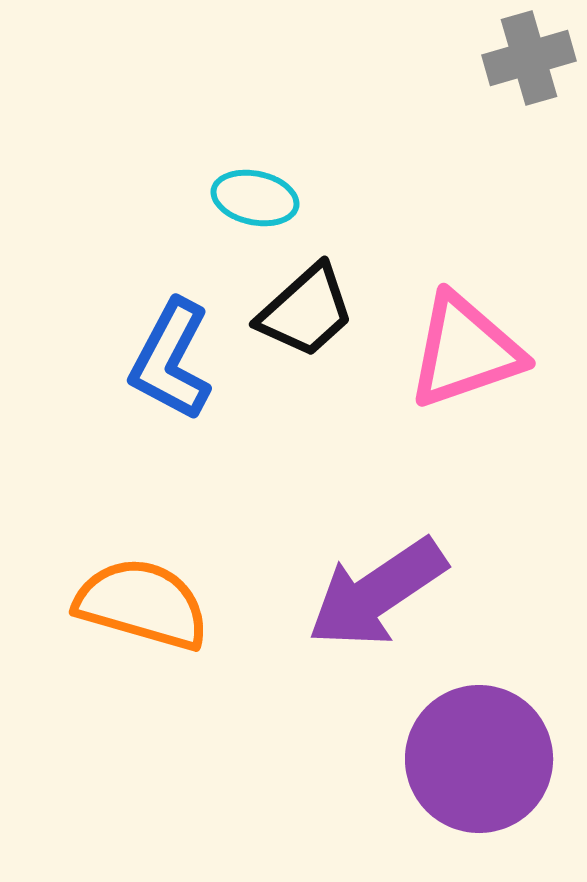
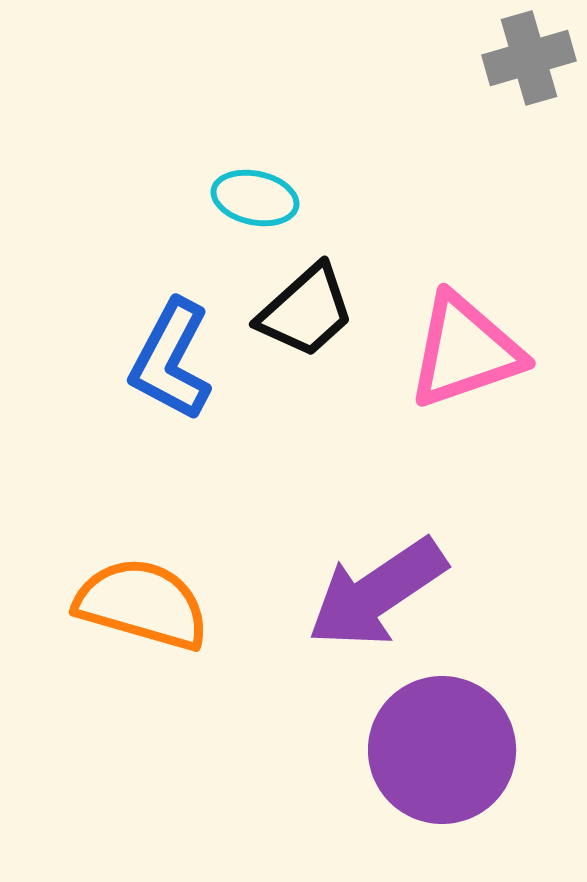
purple circle: moved 37 px left, 9 px up
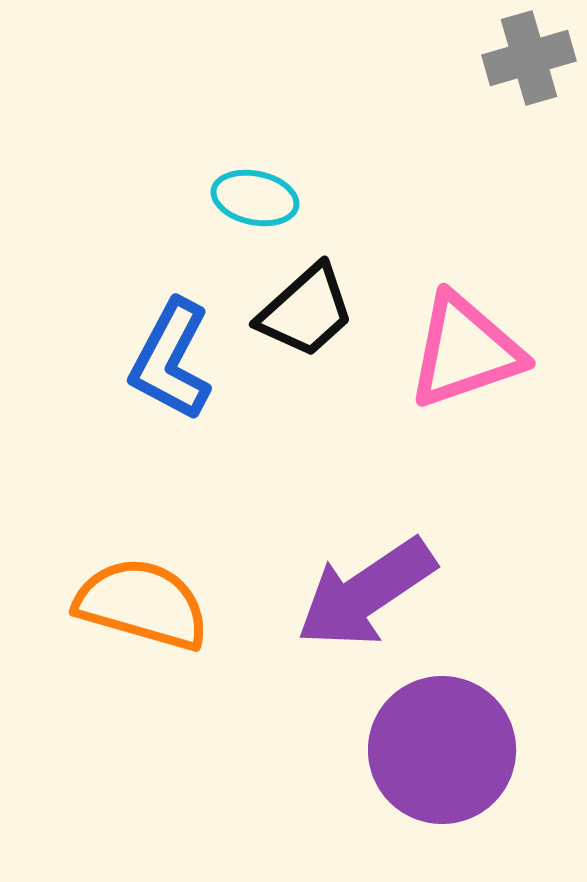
purple arrow: moved 11 px left
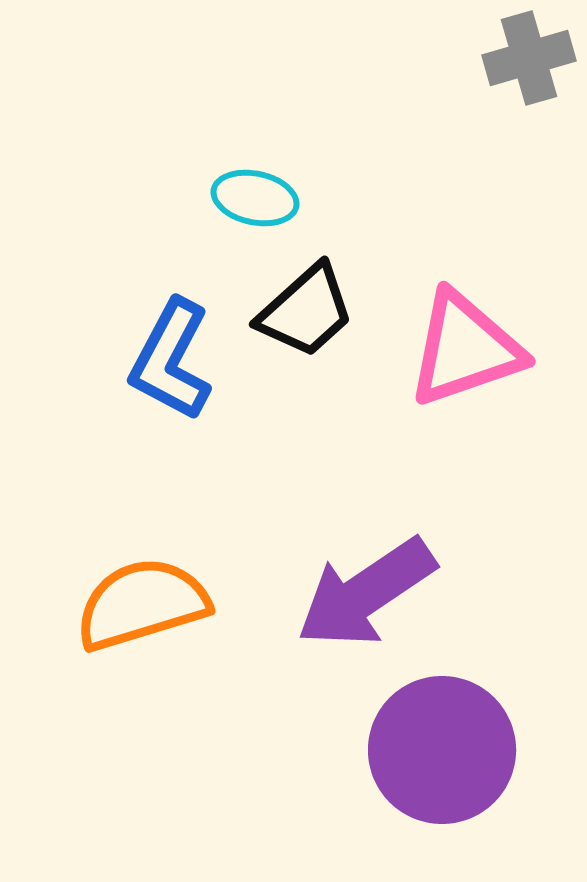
pink triangle: moved 2 px up
orange semicircle: rotated 33 degrees counterclockwise
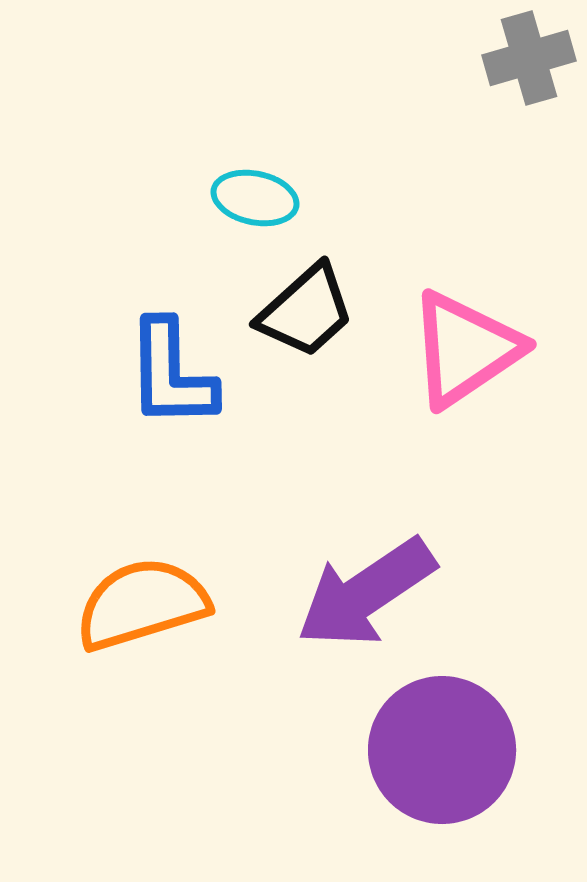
pink triangle: rotated 15 degrees counterclockwise
blue L-shape: moved 14 px down; rotated 29 degrees counterclockwise
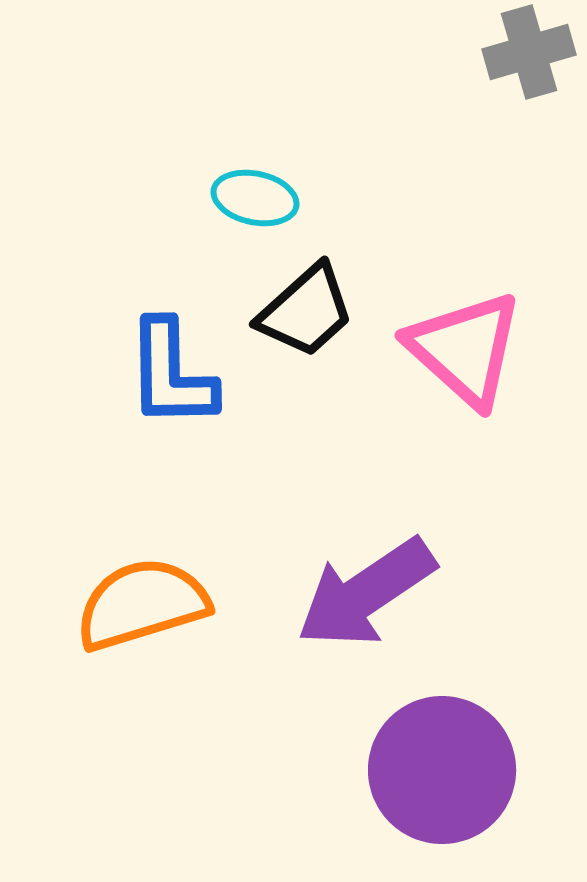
gray cross: moved 6 px up
pink triangle: rotated 44 degrees counterclockwise
purple circle: moved 20 px down
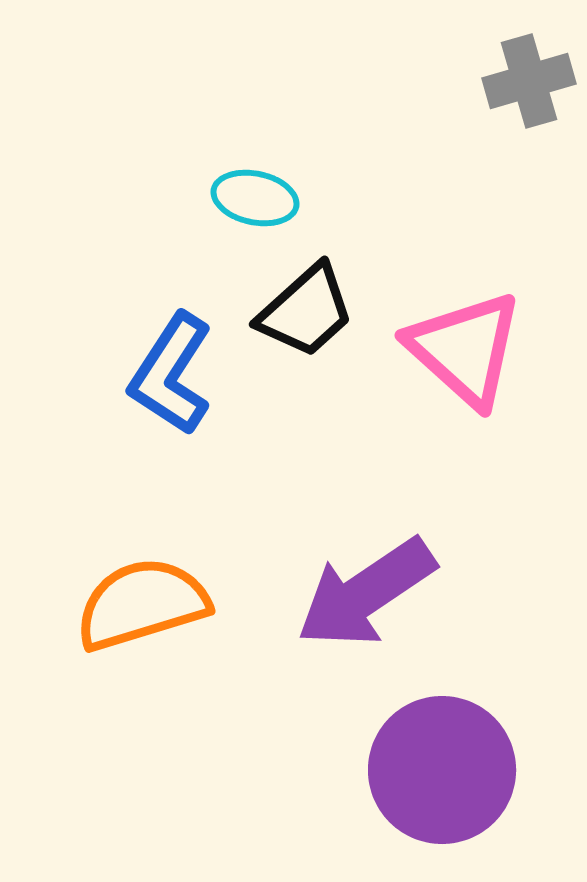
gray cross: moved 29 px down
blue L-shape: rotated 34 degrees clockwise
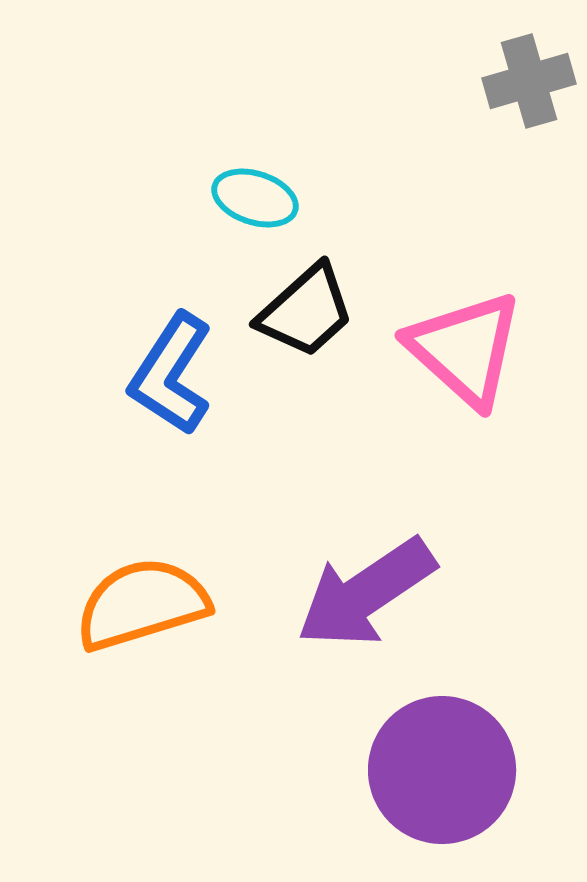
cyan ellipse: rotated 6 degrees clockwise
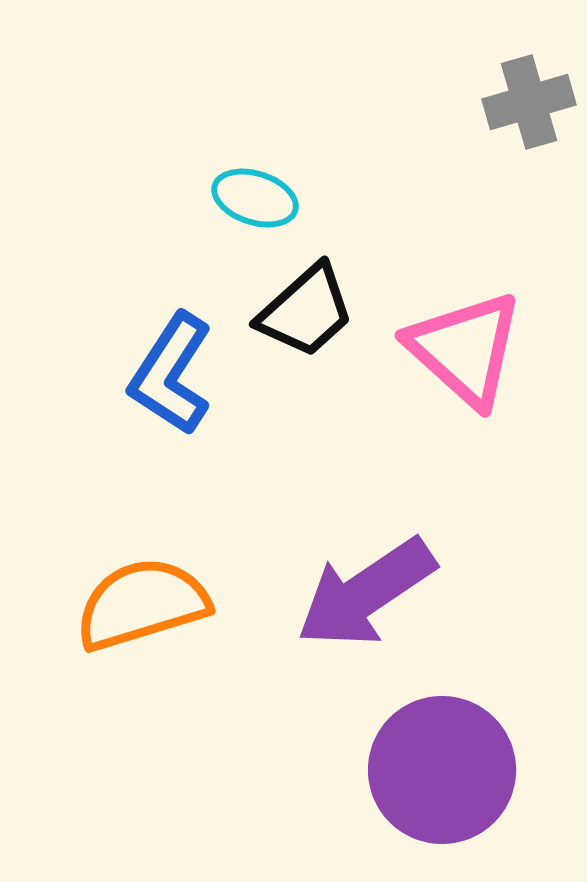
gray cross: moved 21 px down
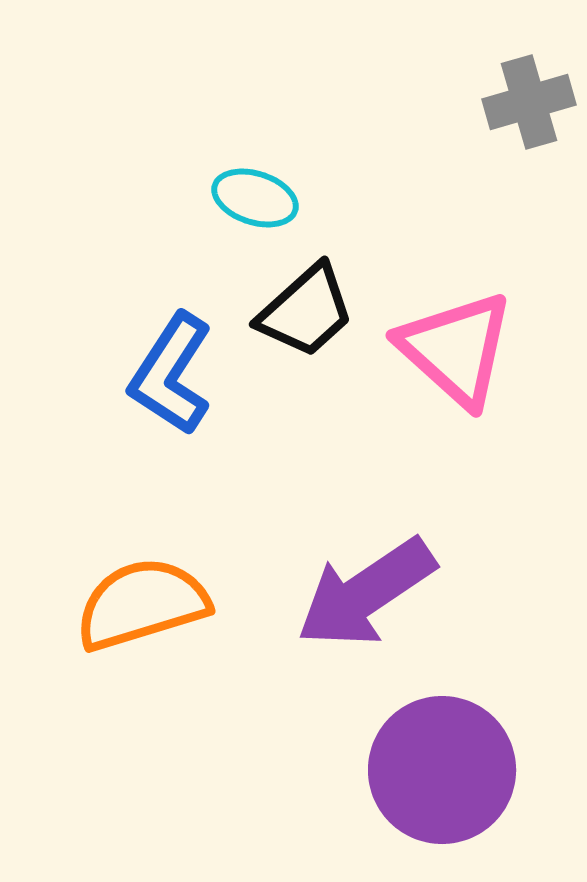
pink triangle: moved 9 px left
